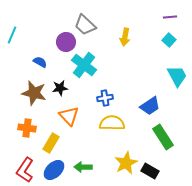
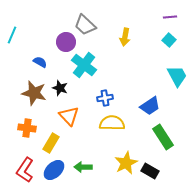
black star: rotated 28 degrees clockwise
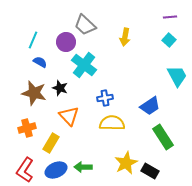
cyan line: moved 21 px right, 5 px down
orange cross: rotated 24 degrees counterclockwise
blue ellipse: moved 2 px right; rotated 20 degrees clockwise
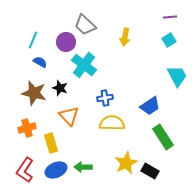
cyan square: rotated 16 degrees clockwise
yellow rectangle: rotated 48 degrees counterclockwise
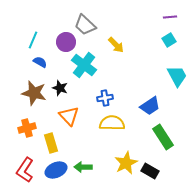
yellow arrow: moved 9 px left, 8 px down; rotated 54 degrees counterclockwise
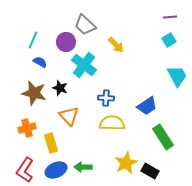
blue cross: moved 1 px right; rotated 14 degrees clockwise
blue trapezoid: moved 3 px left
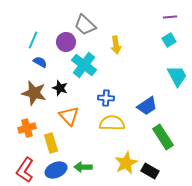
yellow arrow: rotated 36 degrees clockwise
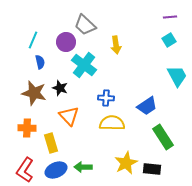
blue semicircle: rotated 48 degrees clockwise
orange cross: rotated 18 degrees clockwise
black rectangle: moved 2 px right, 2 px up; rotated 24 degrees counterclockwise
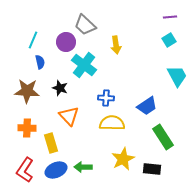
brown star: moved 7 px left, 2 px up; rotated 10 degrees counterclockwise
yellow star: moved 3 px left, 4 px up
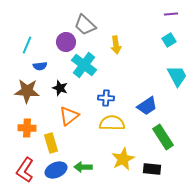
purple line: moved 1 px right, 3 px up
cyan line: moved 6 px left, 5 px down
blue semicircle: moved 4 px down; rotated 96 degrees clockwise
orange triangle: rotated 35 degrees clockwise
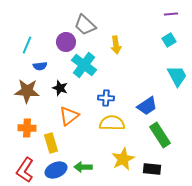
green rectangle: moved 3 px left, 2 px up
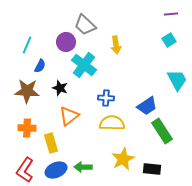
blue semicircle: rotated 56 degrees counterclockwise
cyan trapezoid: moved 4 px down
green rectangle: moved 2 px right, 4 px up
